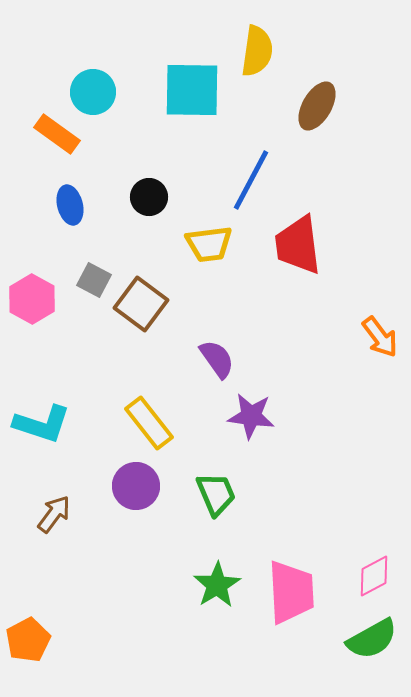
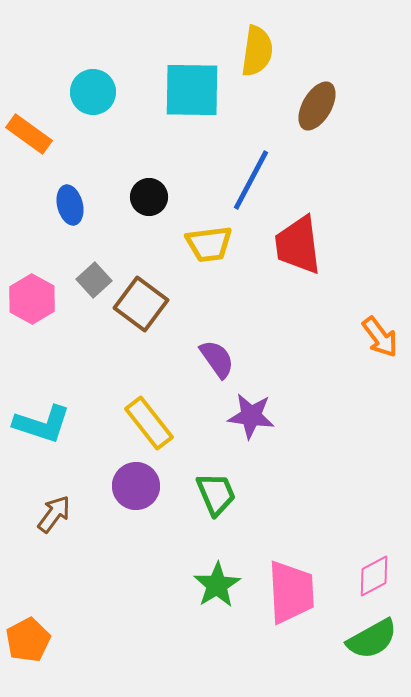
orange rectangle: moved 28 px left
gray square: rotated 20 degrees clockwise
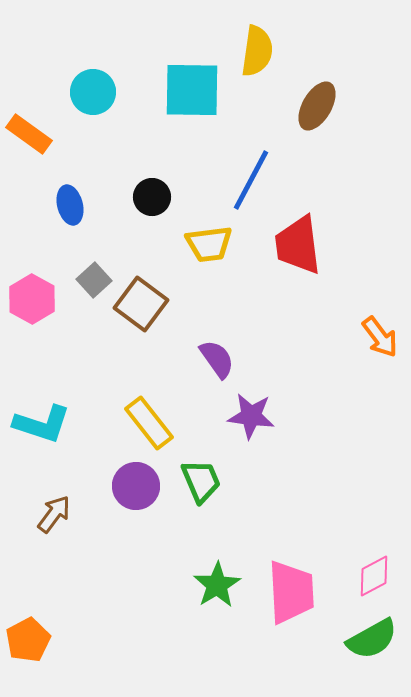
black circle: moved 3 px right
green trapezoid: moved 15 px left, 13 px up
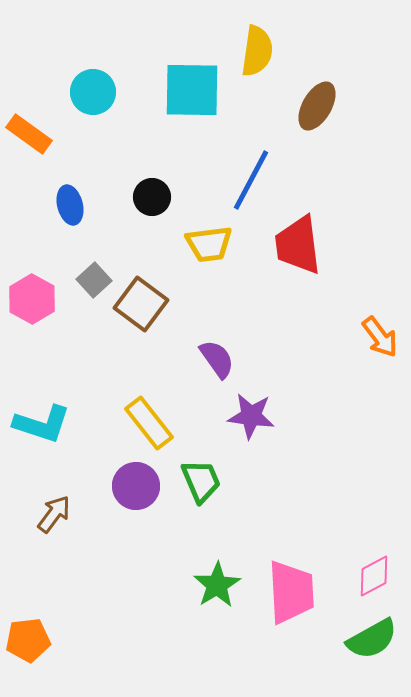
orange pentagon: rotated 21 degrees clockwise
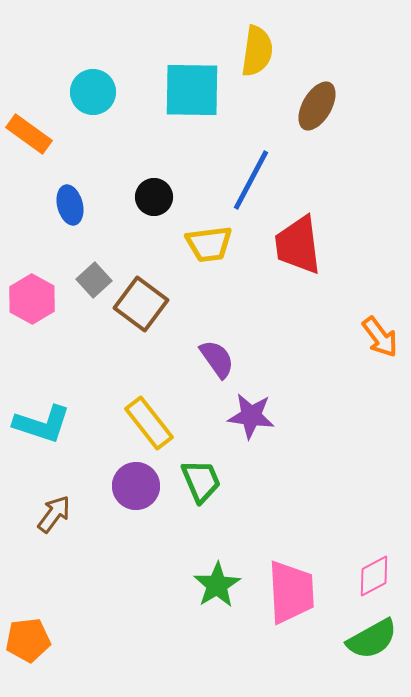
black circle: moved 2 px right
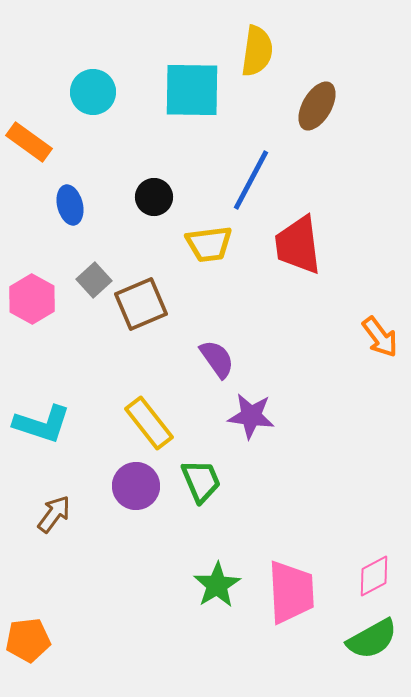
orange rectangle: moved 8 px down
brown square: rotated 30 degrees clockwise
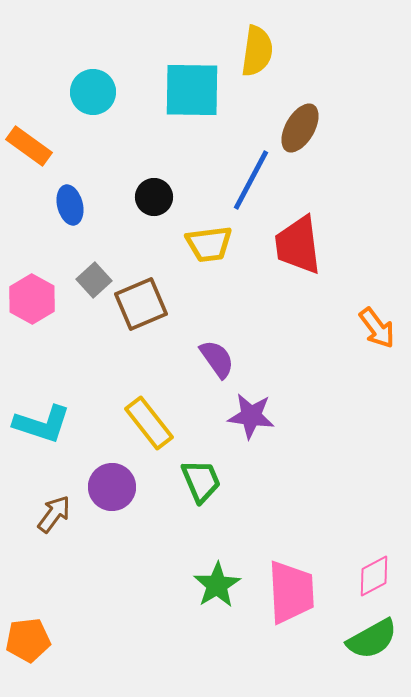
brown ellipse: moved 17 px left, 22 px down
orange rectangle: moved 4 px down
orange arrow: moved 3 px left, 9 px up
purple circle: moved 24 px left, 1 px down
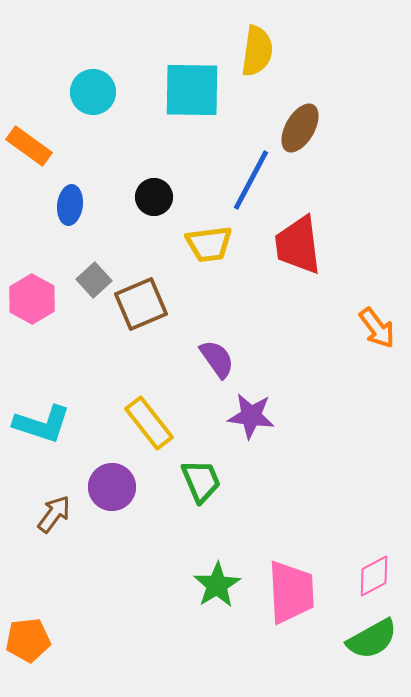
blue ellipse: rotated 21 degrees clockwise
